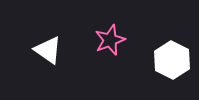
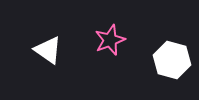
white hexagon: rotated 12 degrees counterclockwise
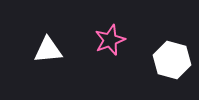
white triangle: rotated 40 degrees counterclockwise
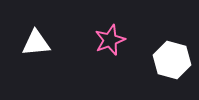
white triangle: moved 12 px left, 7 px up
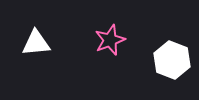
white hexagon: rotated 6 degrees clockwise
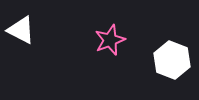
white triangle: moved 15 px left, 13 px up; rotated 32 degrees clockwise
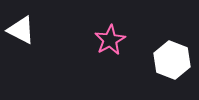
pink star: rotated 8 degrees counterclockwise
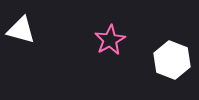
white triangle: rotated 12 degrees counterclockwise
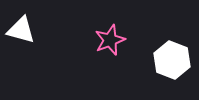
pink star: rotated 8 degrees clockwise
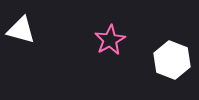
pink star: rotated 8 degrees counterclockwise
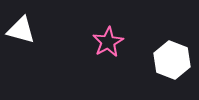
pink star: moved 2 px left, 2 px down
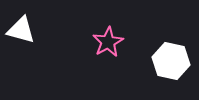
white hexagon: moved 1 px left, 1 px down; rotated 9 degrees counterclockwise
